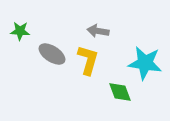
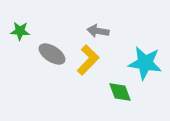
yellow L-shape: rotated 28 degrees clockwise
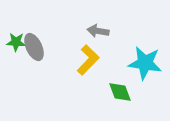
green star: moved 4 px left, 11 px down
gray ellipse: moved 18 px left, 7 px up; rotated 32 degrees clockwise
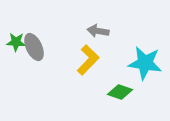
green diamond: rotated 50 degrees counterclockwise
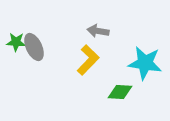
green diamond: rotated 15 degrees counterclockwise
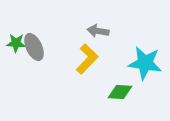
green star: moved 1 px down
yellow L-shape: moved 1 px left, 1 px up
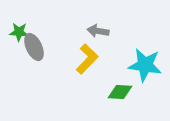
green star: moved 3 px right, 11 px up
cyan star: moved 2 px down
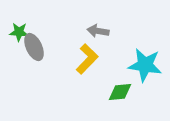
green diamond: rotated 10 degrees counterclockwise
